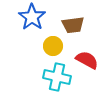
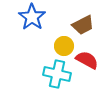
brown trapezoid: moved 10 px right; rotated 20 degrees counterclockwise
yellow circle: moved 11 px right
cyan cross: moved 3 px up
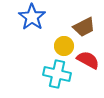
brown trapezoid: moved 1 px right, 2 px down
red semicircle: moved 1 px right
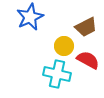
blue star: moved 2 px left; rotated 12 degrees clockwise
brown trapezoid: moved 2 px right
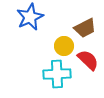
brown trapezoid: moved 1 px left, 1 px down
red semicircle: rotated 15 degrees clockwise
cyan cross: rotated 16 degrees counterclockwise
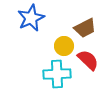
blue star: moved 1 px right, 1 px down
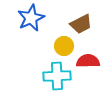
brown trapezoid: moved 4 px left, 4 px up
red semicircle: moved 1 px down; rotated 45 degrees counterclockwise
cyan cross: moved 2 px down
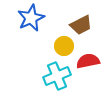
brown trapezoid: moved 1 px down
red semicircle: rotated 10 degrees counterclockwise
cyan cross: rotated 20 degrees counterclockwise
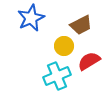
red semicircle: moved 1 px right; rotated 20 degrees counterclockwise
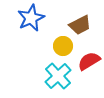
brown trapezoid: moved 1 px left
yellow circle: moved 1 px left
cyan cross: moved 1 px right; rotated 20 degrees counterclockwise
